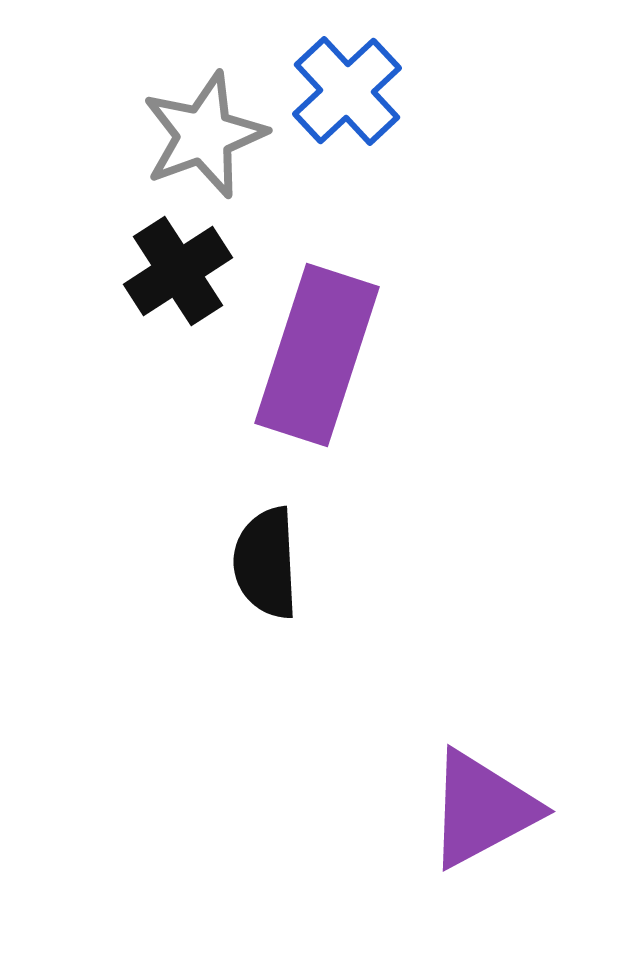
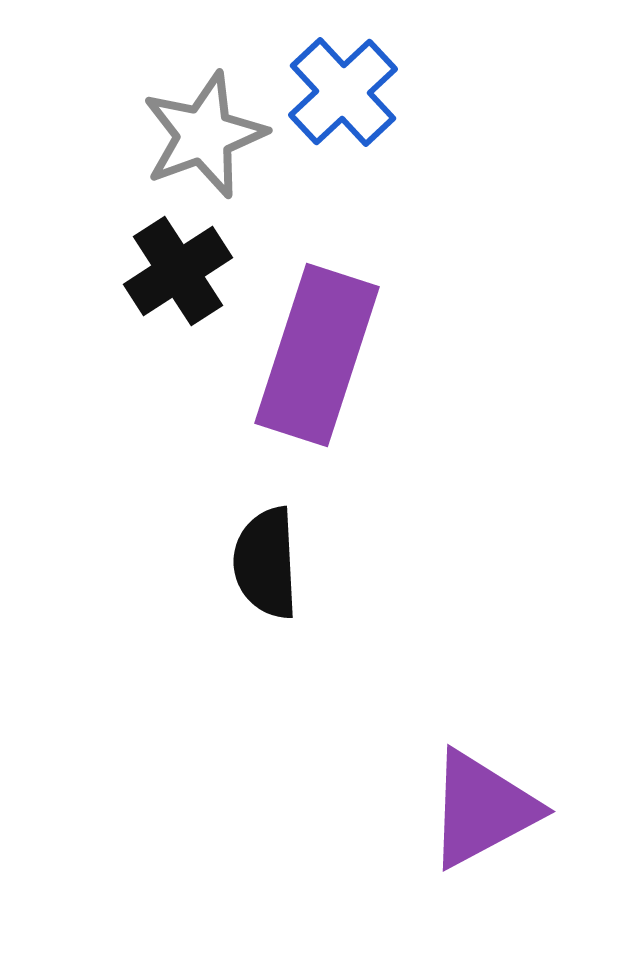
blue cross: moved 4 px left, 1 px down
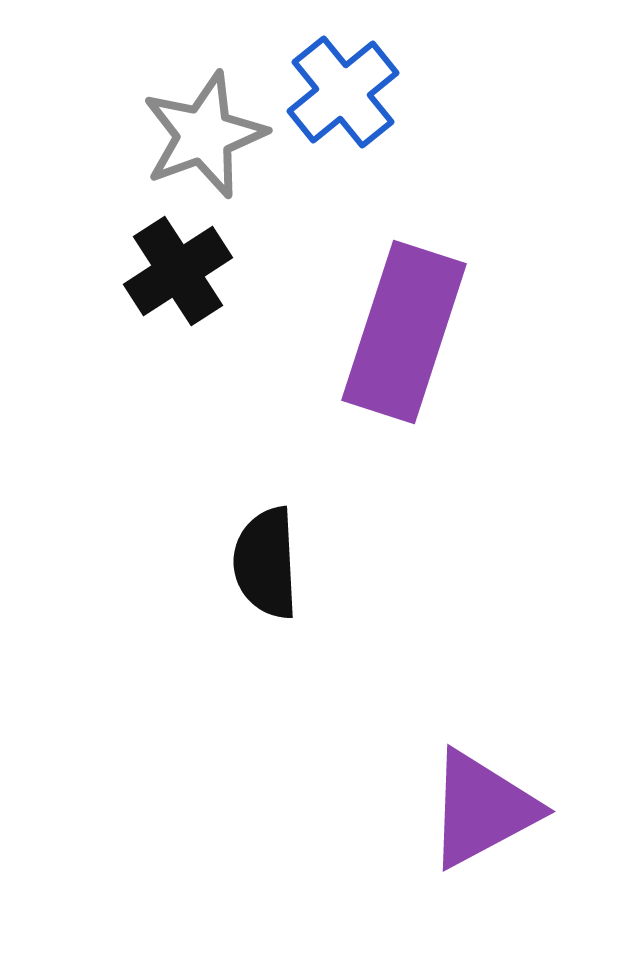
blue cross: rotated 4 degrees clockwise
purple rectangle: moved 87 px right, 23 px up
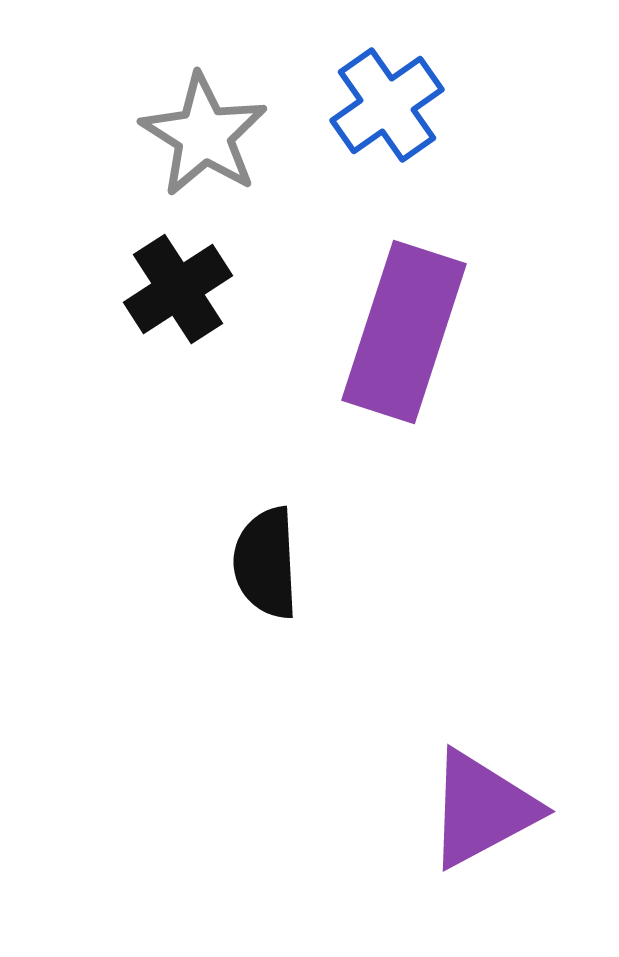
blue cross: moved 44 px right, 13 px down; rotated 4 degrees clockwise
gray star: rotated 20 degrees counterclockwise
black cross: moved 18 px down
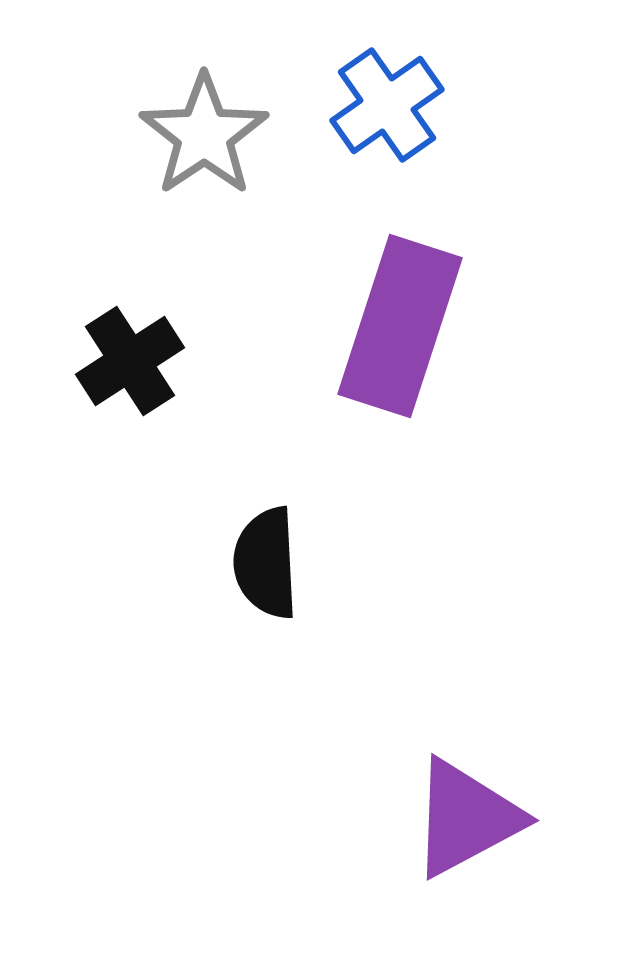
gray star: rotated 6 degrees clockwise
black cross: moved 48 px left, 72 px down
purple rectangle: moved 4 px left, 6 px up
purple triangle: moved 16 px left, 9 px down
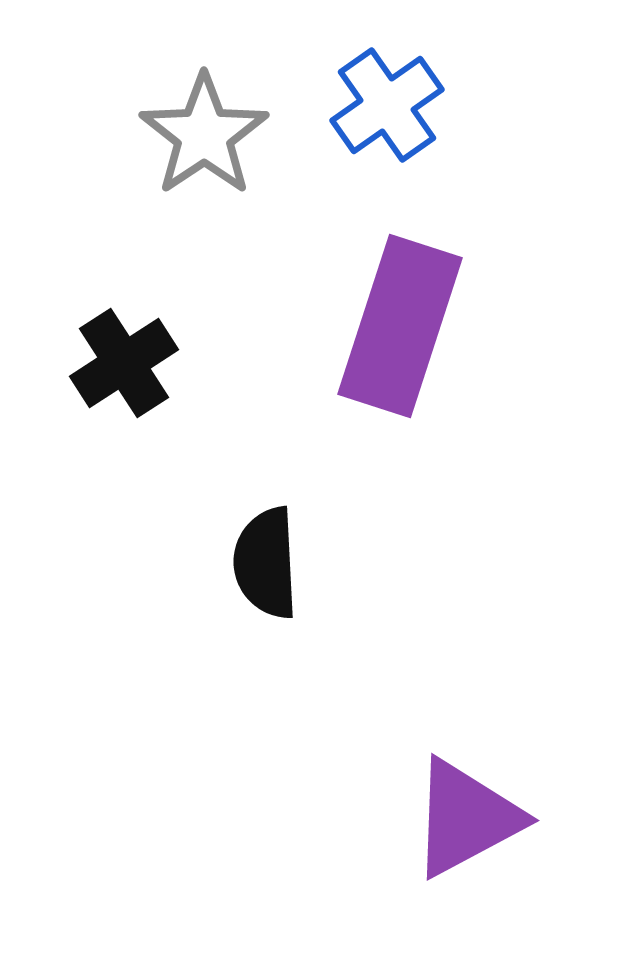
black cross: moved 6 px left, 2 px down
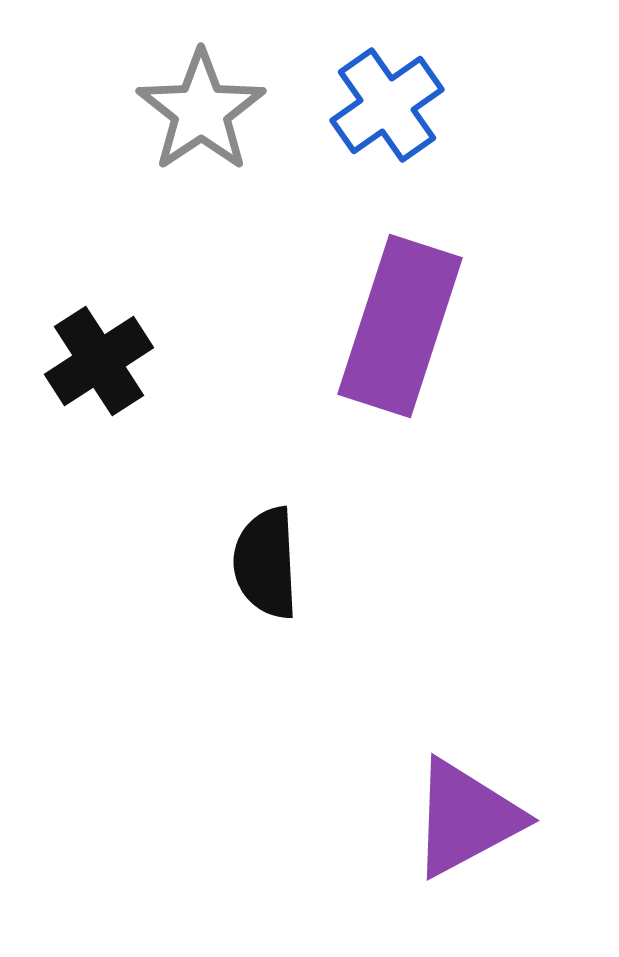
gray star: moved 3 px left, 24 px up
black cross: moved 25 px left, 2 px up
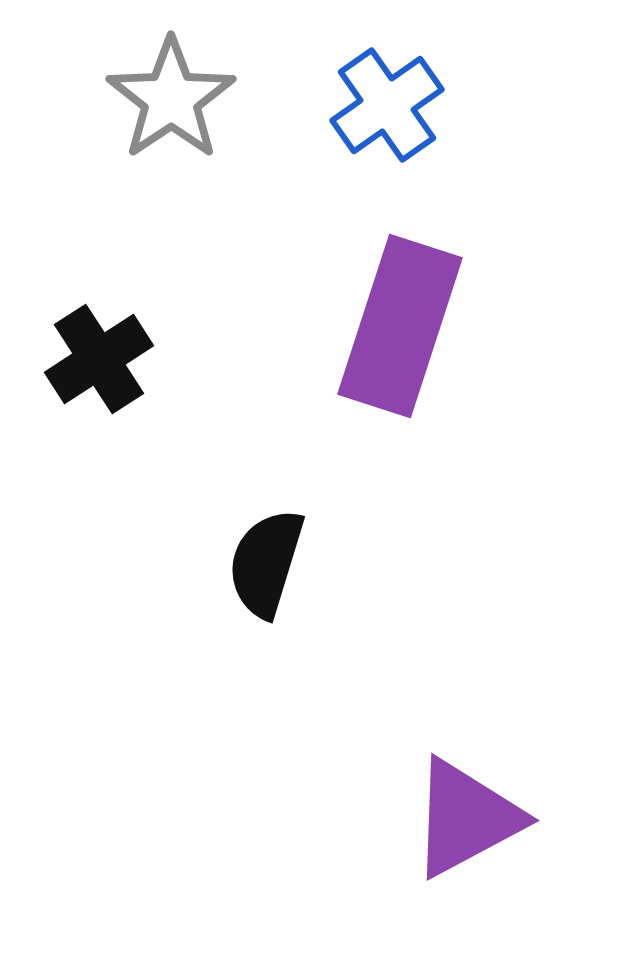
gray star: moved 30 px left, 12 px up
black cross: moved 2 px up
black semicircle: rotated 20 degrees clockwise
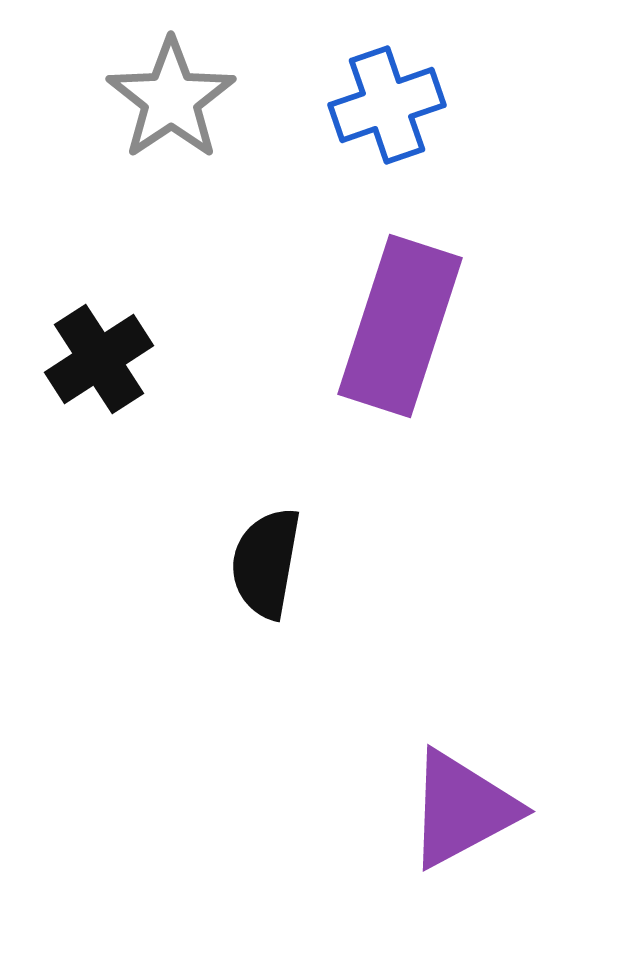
blue cross: rotated 16 degrees clockwise
black semicircle: rotated 7 degrees counterclockwise
purple triangle: moved 4 px left, 9 px up
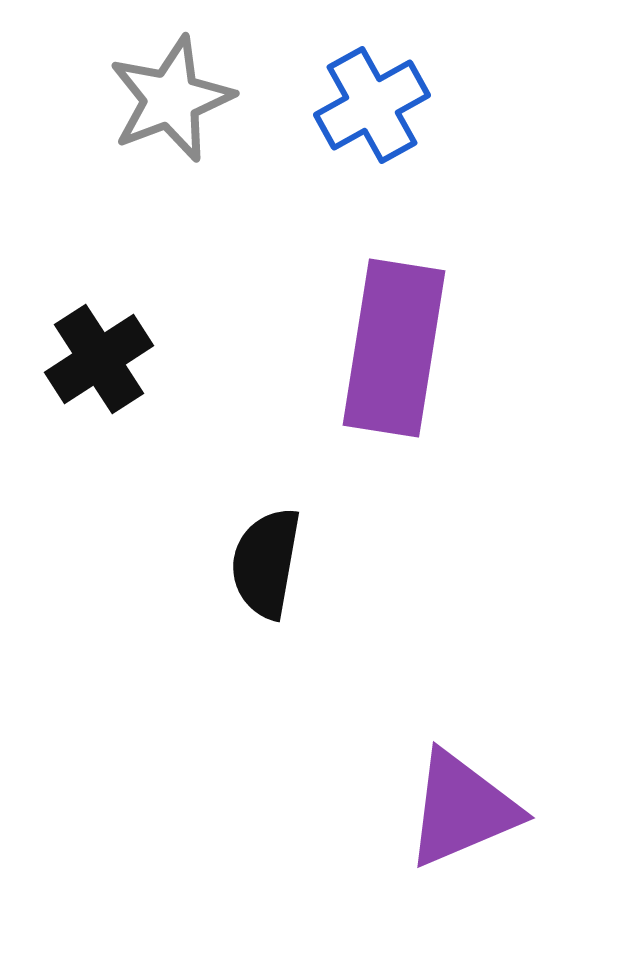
gray star: rotated 13 degrees clockwise
blue cross: moved 15 px left; rotated 10 degrees counterclockwise
purple rectangle: moved 6 px left, 22 px down; rotated 9 degrees counterclockwise
purple triangle: rotated 5 degrees clockwise
